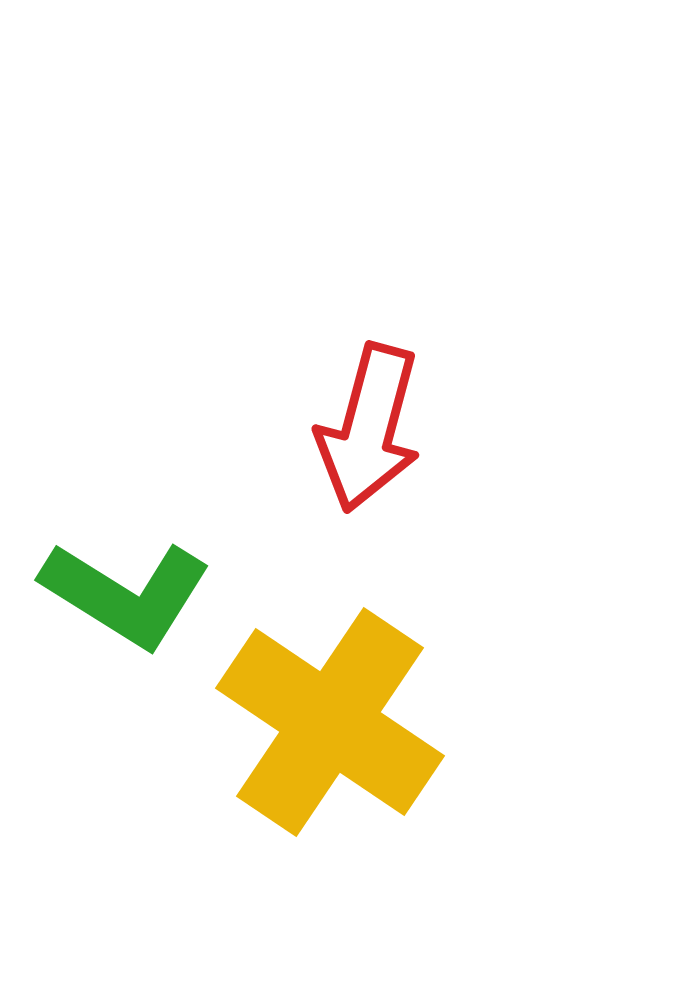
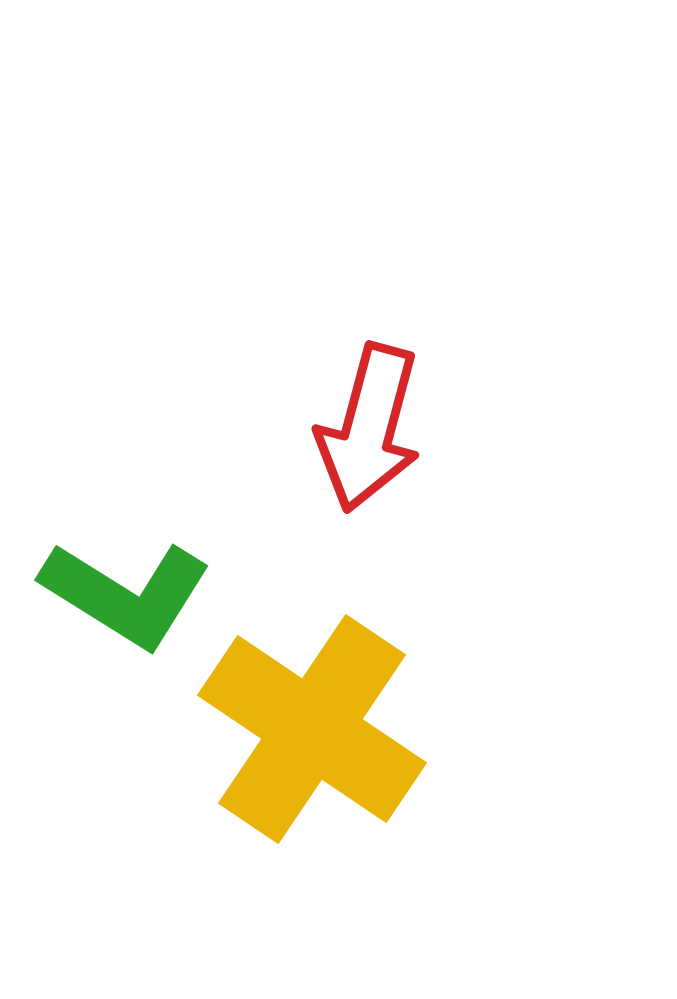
yellow cross: moved 18 px left, 7 px down
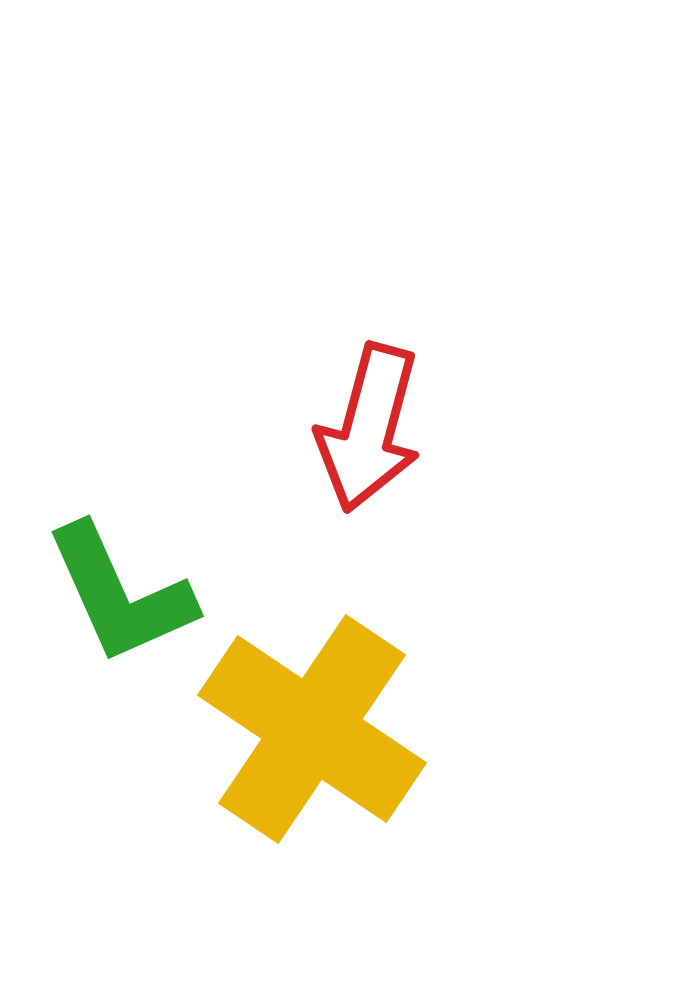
green L-shape: moved 6 px left; rotated 34 degrees clockwise
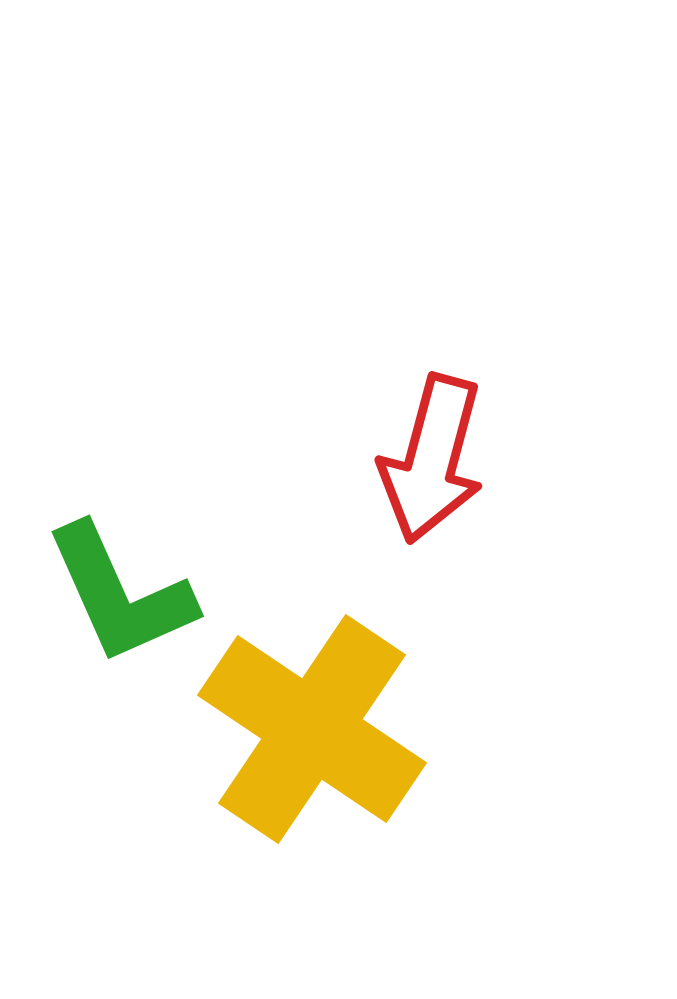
red arrow: moved 63 px right, 31 px down
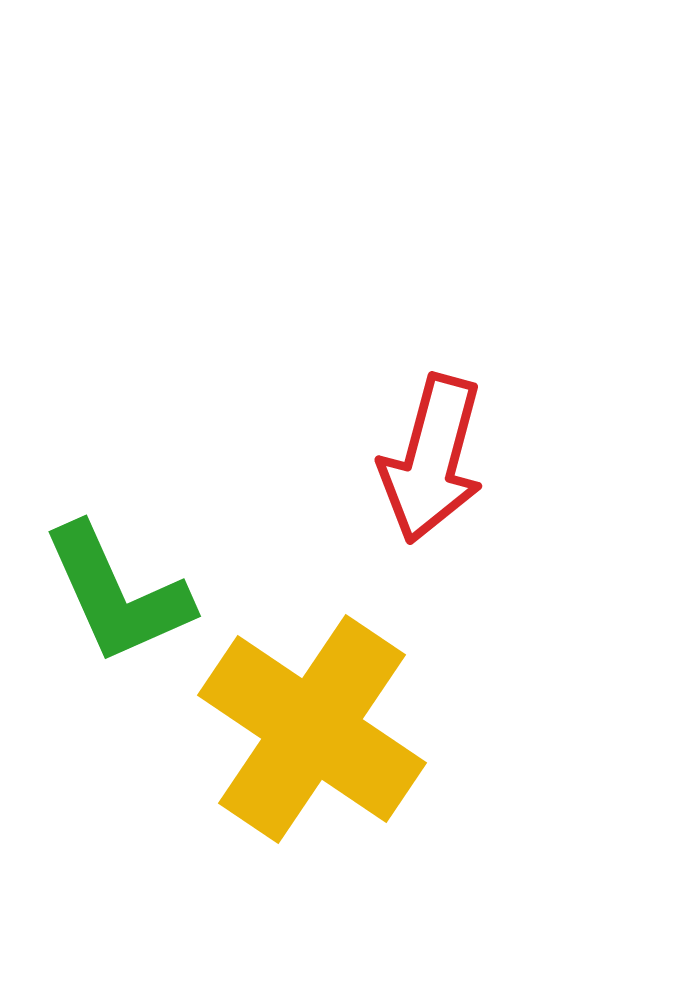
green L-shape: moved 3 px left
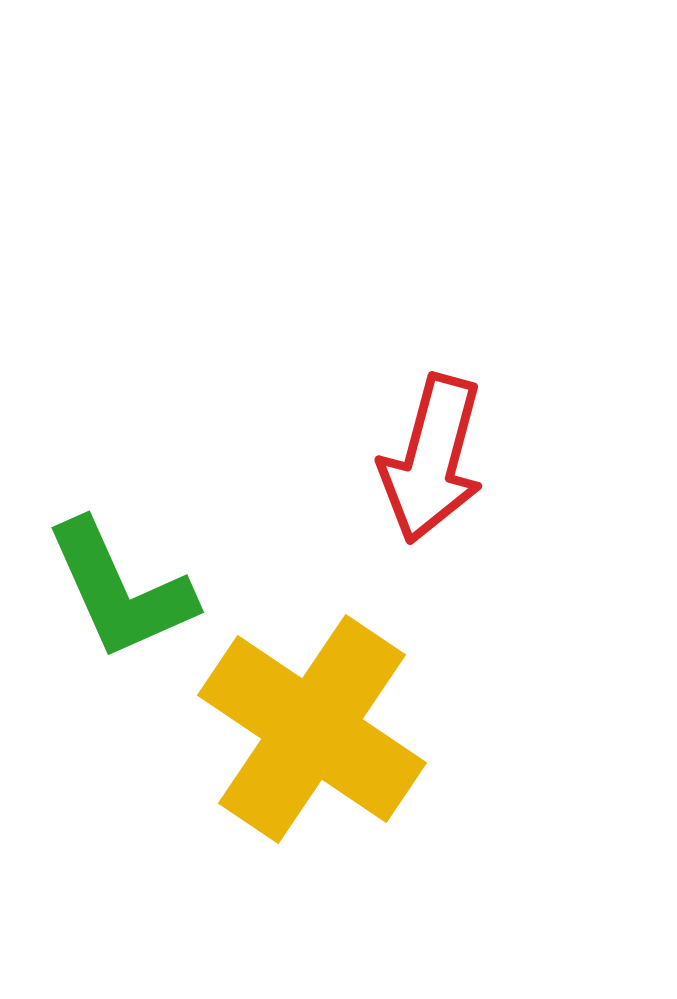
green L-shape: moved 3 px right, 4 px up
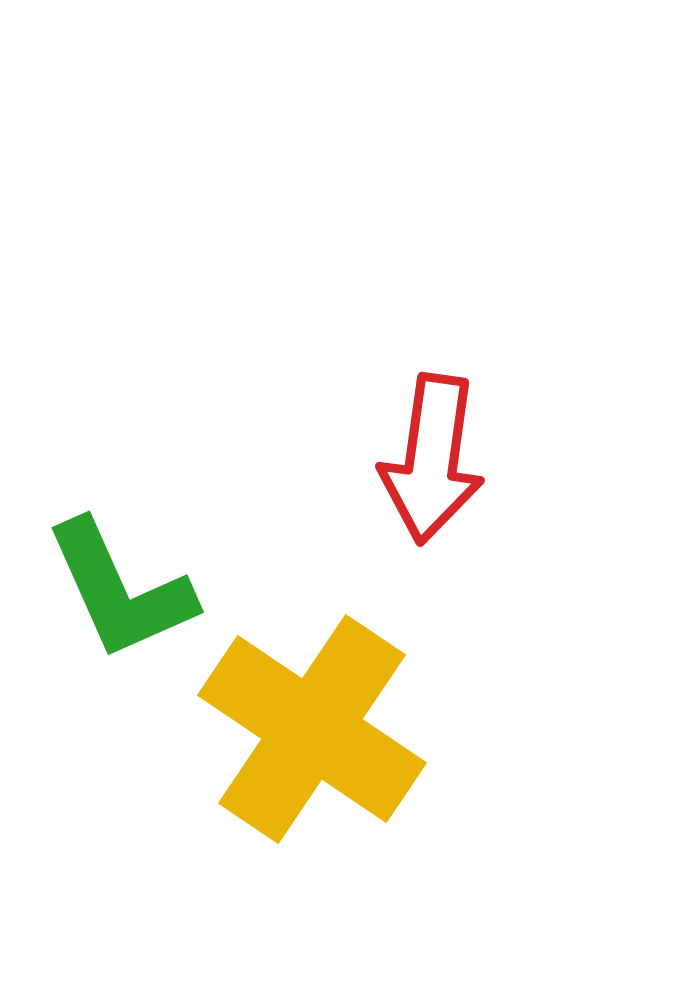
red arrow: rotated 7 degrees counterclockwise
